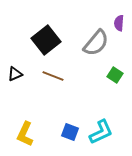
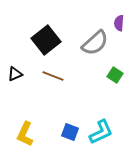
gray semicircle: moved 1 px left; rotated 8 degrees clockwise
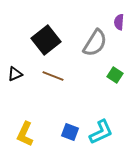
purple semicircle: moved 1 px up
gray semicircle: rotated 16 degrees counterclockwise
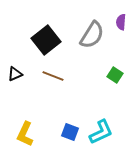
purple semicircle: moved 2 px right
gray semicircle: moved 3 px left, 8 px up
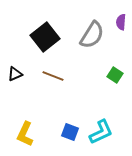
black square: moved 1 px left, 3 px up
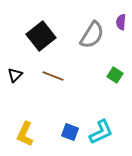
black square: moved 4 px left, 1 px up
black triangle: moved 1 px down; rotated 21 degrees counterclockwise
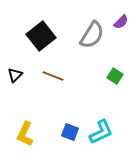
purple semicircle: rotated 140 degrees counterclockwise
green square: moved 1 px down
